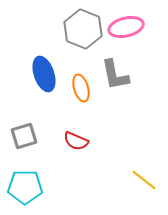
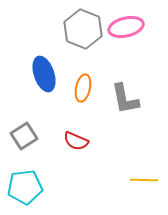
gray L-shape: moved 10 px right, 24 px down
orange ellipse: moved 2 px right; rotated 28 degrees clockwise
gray square: rotated 16 degrees counterclockwise
yellow line: rotated 36 degrees counterclockwise
cyan pentagon: rotated 8 degrees counterclockwise
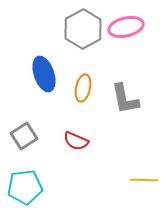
gray hexagon: rotated 9 degrees clockwise
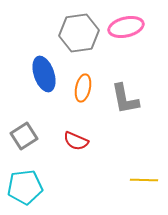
gray hexagon: moved 4 px left, 4 px down; rotated 21 degrees clockwise
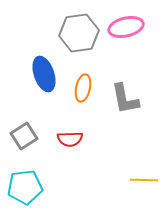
red semicircle: moved 6 px left, 2 px up; rotated 25 degrees counterclockwise
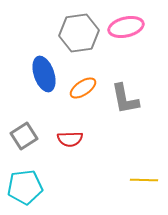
orange ellipse: rotated 44 degrees clockwise
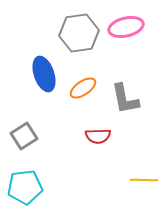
red semicircle: moved 28 px right, 3 px up
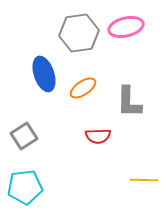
gray L-shape: moved 4 px right, 3 px down; rotated 12 degrees clockwise
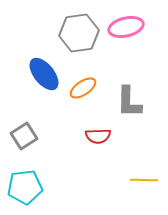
blue ellipse: rotated 20 degrees counterclockwise
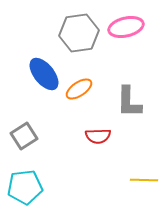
orange ellipse: moved 4 px left, 1 px down
